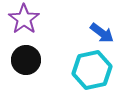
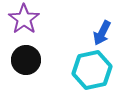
blue arrow: rotated 80 degrees clockwise
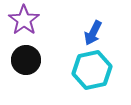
purple star: moved 1 px down
blue arrow: moved 9 px left
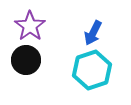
purple star: moved 6 px right, 6 px down
cyan hexagon: rotated 6 degrees counterclockwise
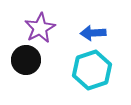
purple star: moved 10 px right, 2 px down; rotated 8 degrees clockwise
blue arrow: rotated 60 degrees clockwise
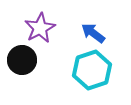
blue arrow: rotated 40 degrees clockwise
black circle: moved 4 px left
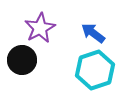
cyan hexagon: moved 3 px right
